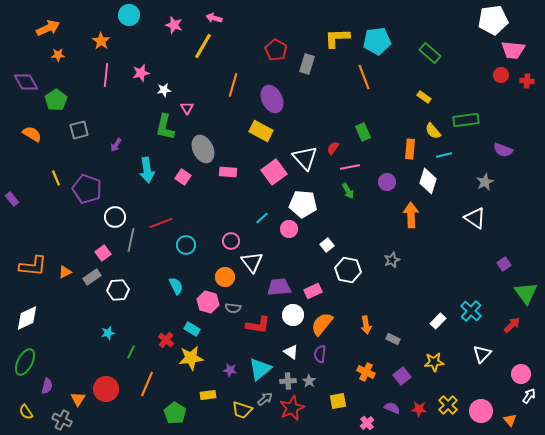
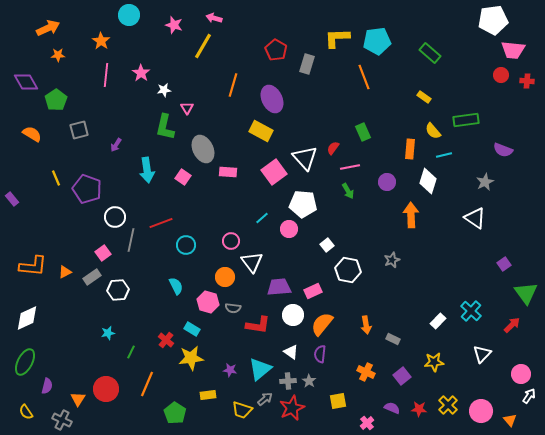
pink star at (141, 73): rotated 24 degrees counterclockwise
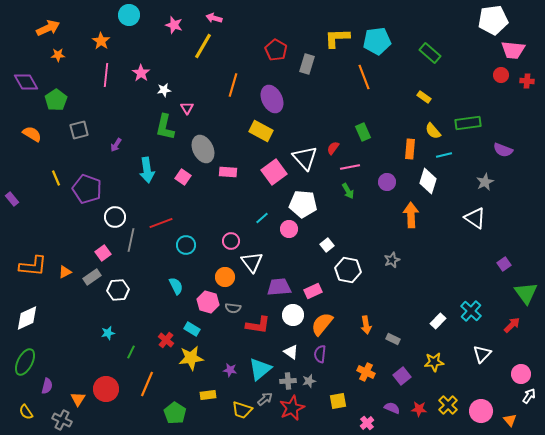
green rectangle at (466, 120): moved 2 px right, 3 px down
gray star at (309, 381): rotated 24 degrees clockwise
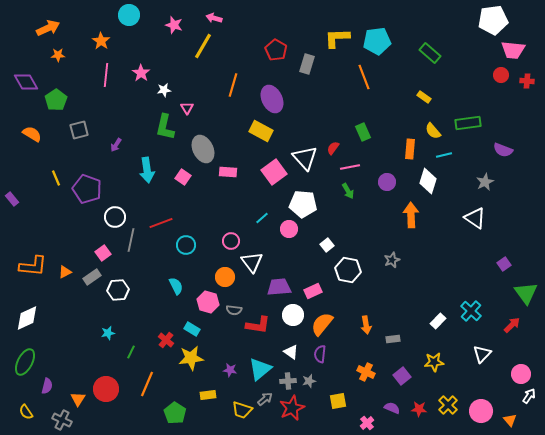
gray semicircle at (233, 308): moved 1 px right, 2 px down
gray rectangle at (393, 339): rotated 32 degrees counterclockwise
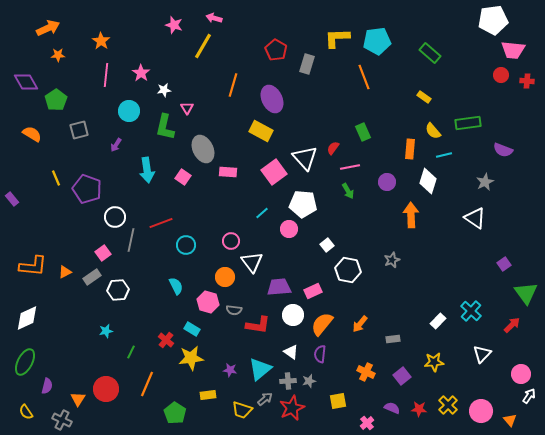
cyan circle at (129, 15): moved 96 px down
cyan line at (262, 218): moved 5 px up
orange arrow at (366, 325): moved 6 px left, 1 px up; rotated 48 degrees clockwise
cyan star at (108, 333): moved 2 px left, 2 px up
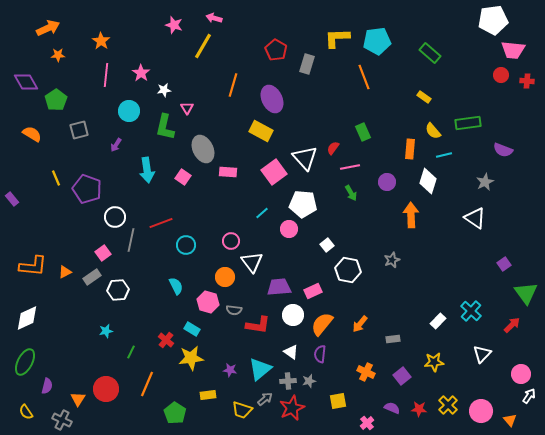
green arrow at (348, 191): moved 3 px right, 2 px down
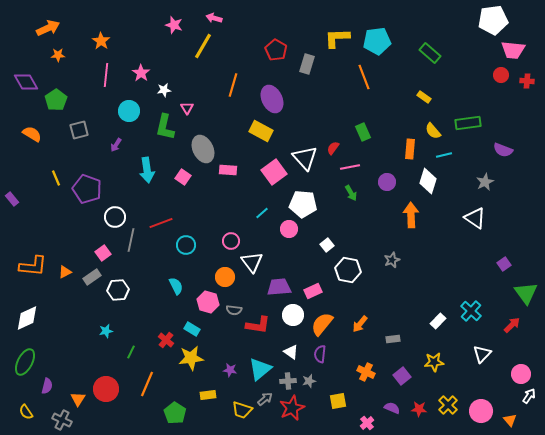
pink rectangle at (228, 172): moved 2 px up
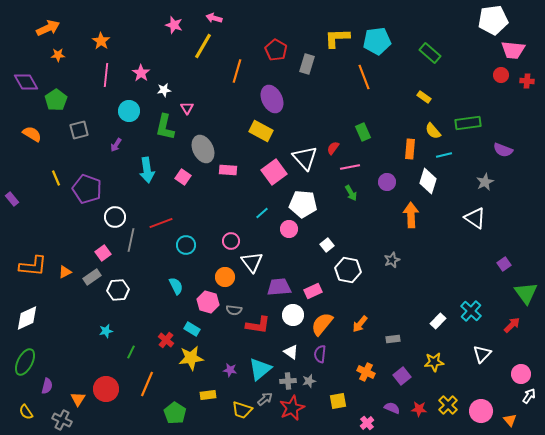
orange line at (233, 85): moved 4 px right, 14 px up
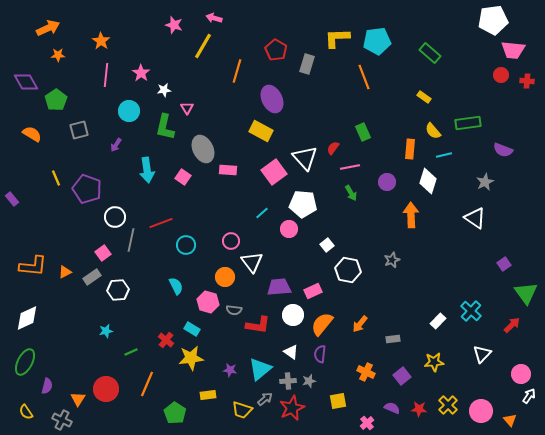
green line at (131, 352): rotated 40 degrees clockwise
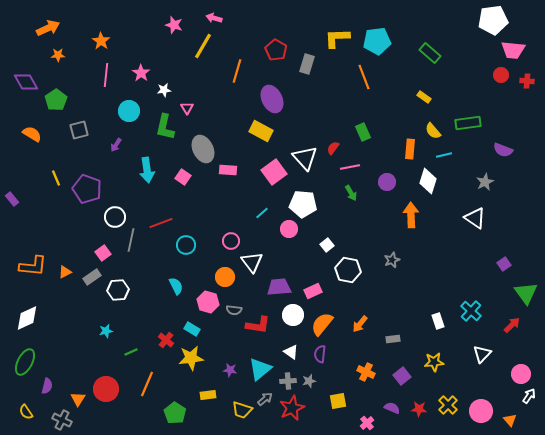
white rectangle at (438, 321): rotated 63 degrees counterclockwise
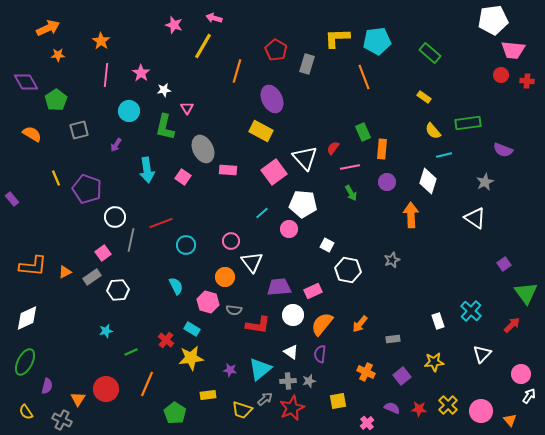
orange rectangle at (410, 149): moved 28 px left
white square at (327, 245): rotated 24 degrees counterclockwise
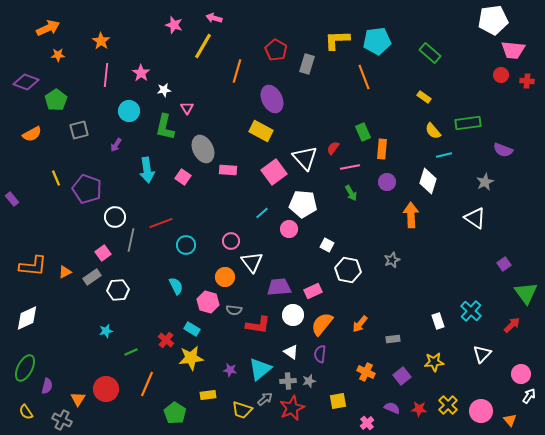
yellow L-shape at (337, 38): moved 2 px down
purple diamond at (26, 82): rotated 40 degrees counterclockwise
orange semicircle at (32, 134): rotated 120 degrees clockwise
green ellipse at (25, 362): moved 6 px down
